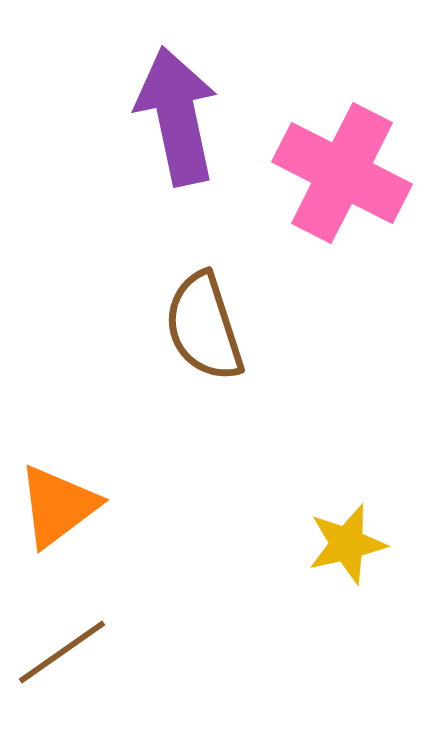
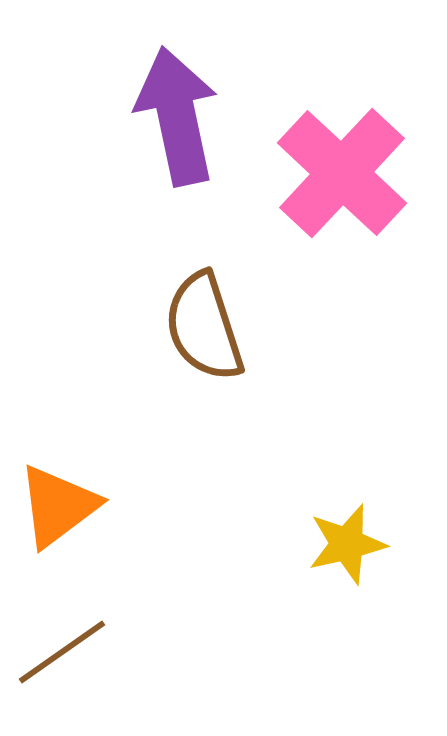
pink cross: rotated 16 degrees clockwise
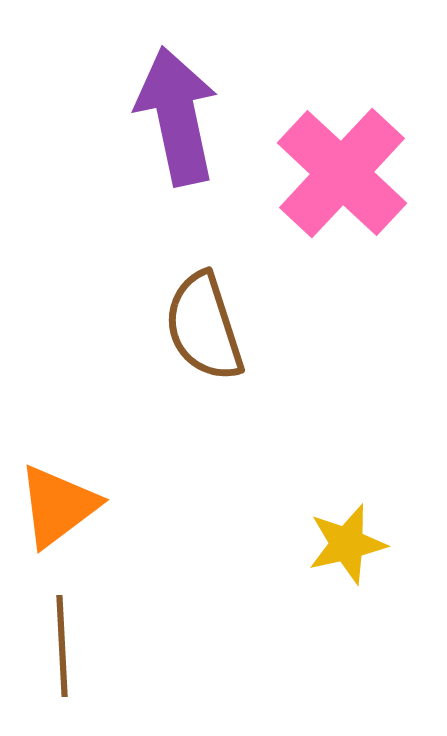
brown line: moved 6 px up; rotated 58 degrees counterclockwise
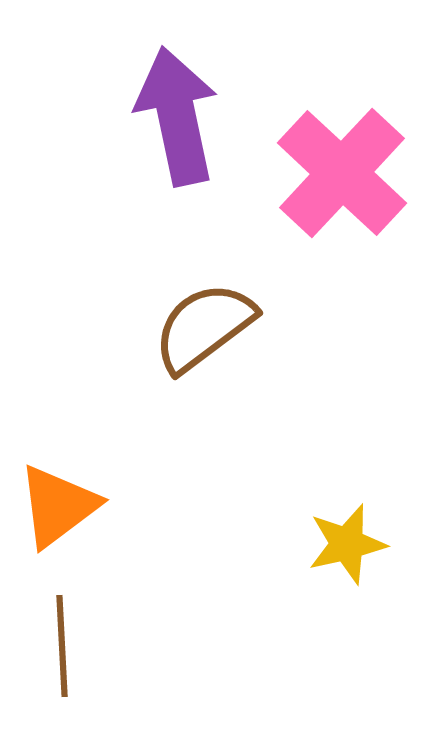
brown semicircle: rotated 71 degrees clockwise
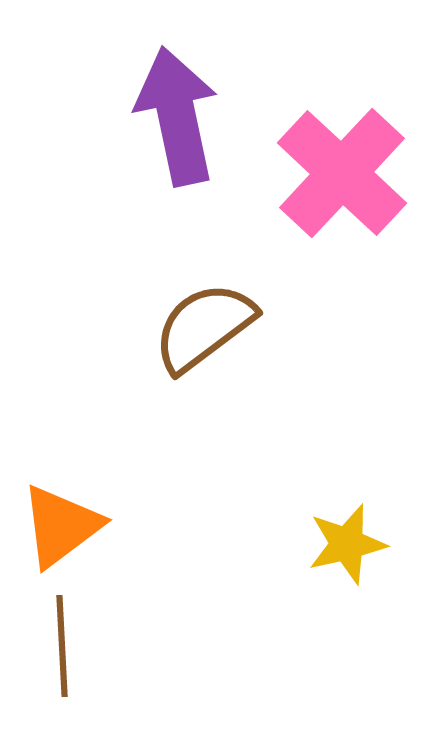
orange triangle: moved 3 px right, 20 px down
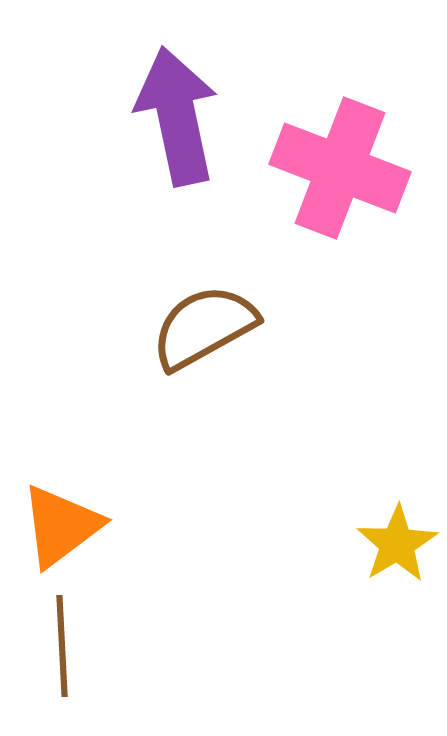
pink cross: moved 2 px left, 5 px up; rotated 22 degrees counterclockwise
brown semicircle: rotated 8 degrees clockwise
yellow star: moved 50 px right; rotated 18 degrees counterclockwise
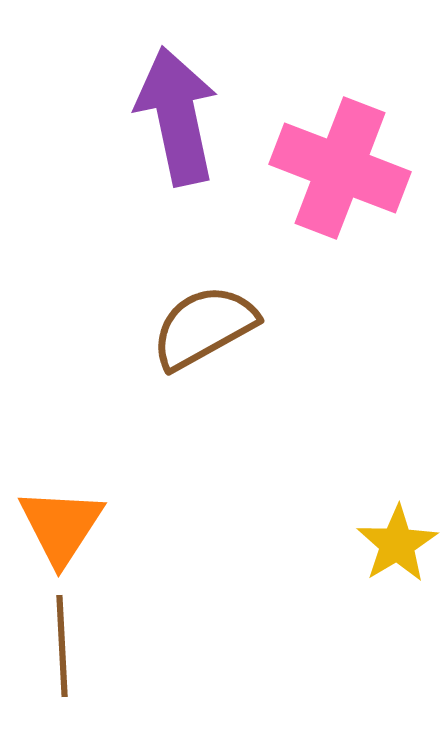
orange triangle: rotated 20 degrees counterclockwise
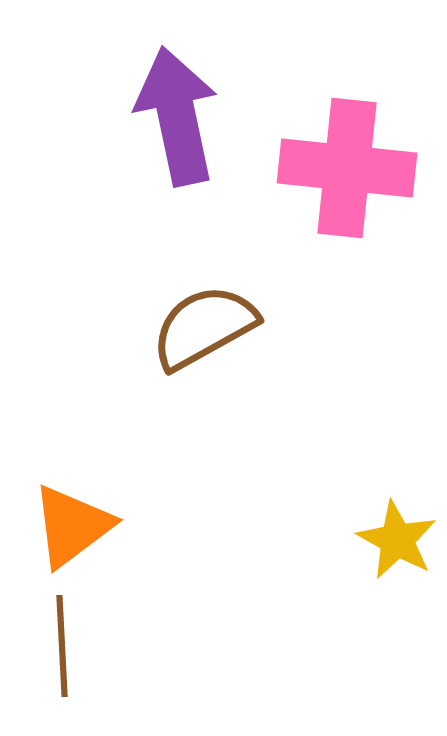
pink cross: moved 7 px right; rotated 15 degrees counterclockwise
orange triangle: moved 11 px right; rotated 20 degrees clockwise
yellow star: moved 4 px up; rotated 12 degrees counterclockwise
